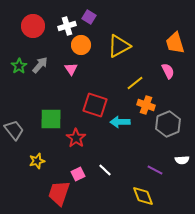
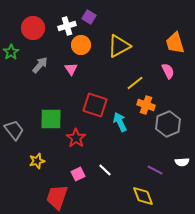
red circle: moved 2 px down
green star: moved 8 px left, 14 px up
cyan arrow: rotated 66 degrees clockwise
white semicircle: moved 2 px down
red trapezoid: moved 2 px left, 4 px down
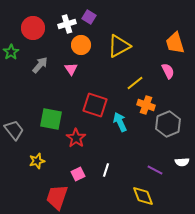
white cross: moved 2 px up
green square: rotated 10 degrees clockwise
white line: moved 1 px right; rotated 64 degrees clockwise
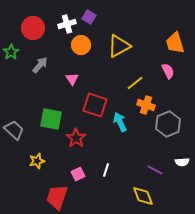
pink triangle: moved 1 px right, 10 px down
gray trapezoid: rotated 10 degrees counterclockwise
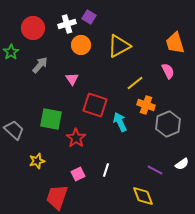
white semicircle: moved 2 px down; rotated 32 degrees counterclockwise
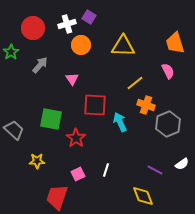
yellow triangle: moved 4 px right; rotated 30 degrees clockwise
red square: rotated 15 degrees counterclockwise
yellow star: rotated 14 degrees clockwise
